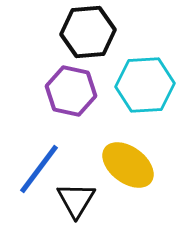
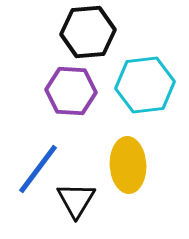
cyan hexagon: rotated 4 degrees counterclockwise
purple hexagon: rotated 9 degrees counterclockwise
yellow ellipse: rotated 50 degrees clockwise
blue line: moved 1 px left
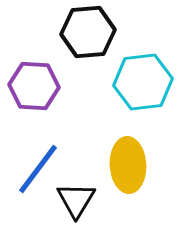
cyan hexagon: moved 2 px left, 3 px up
purple hexagon: moved 37 px left, 5 px up
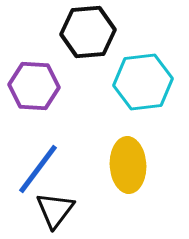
black triangle: moved 21 px left, 10 px down; rotated 6 degrees clockwise
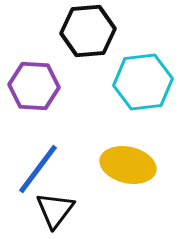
black hexagon: moved 1 px up
yellow ellipse: rotated 74 degrees counterclockwise
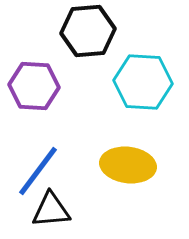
cyan hexagon: rotated 10 degrees clockwise
yellow ellipse: rotated 6 degrees counterclockwise
blue line: moved 2 px down
black triangle: moved 4 px left; rotated 48 degrees clockwise
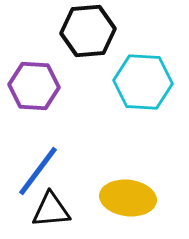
yellow ellipse: moved 33 px down
